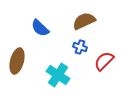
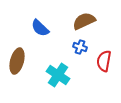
red semicircle: rotated 35 degrees counterclockwise
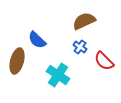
blue semicircle: moved 3 px left, 12 px down
blue cross: rotated 16 degrees clockwise
red semicircle: rotated 55 degrees counterclockwise
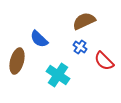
blue semicircle: moved 2 px right, 1 px up
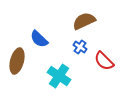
cyan cross: moved 1 px right, 1 px down
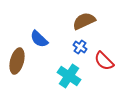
cyan cross: moved 10 px right
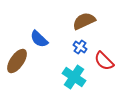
brown ellipse: rotated 20 degrees clockwise
cyan cross: moved 5 px right, 1 px down
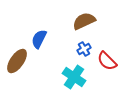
blue semicircle: rotated 72 degrees clockwise
blue cross: moved 4 px right, 2 px down; rotated 24 degrees clockwise
red semicircle: moved 3 px right
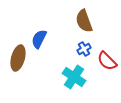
brown semicircle: rotated 85 degrees counterclockwise
brown ellipse: moved 1 px right, 3 px up; rotated 20 degrees counterclockwise
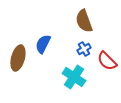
blue semicircle: moved 4 px right, 5 px down
